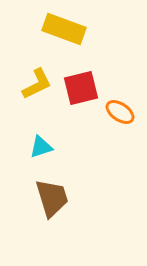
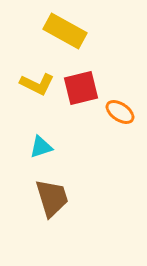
yellow rectangle: moved 1 px right, 2 px down; rotated 9 degrees clockwise
yellow L-shape: rotated 52 degrees clockwise
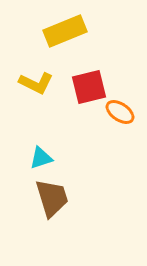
yellow rectangle: rotated 51 degrees counterclockwise
yellow L-shape: moved 1 px left, 1 px up
red square: moved 8 px right, 1 px up
cyan triangle: moved 11 px down
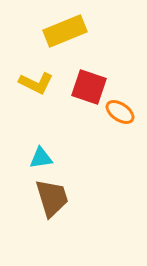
red square: rotated 33 degrees clockwise
cyan triangle: rotated 10 degrees clockwise
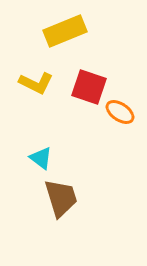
cyan triangle: rotated 45 degrees clockwise
brown trapezoid: moved 9 px right
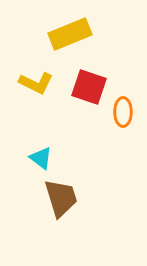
yellow rectangle: moved 5 px right, 3 px down
orange ellipse: moved 3 px right; rotated 56 degrees clockwise
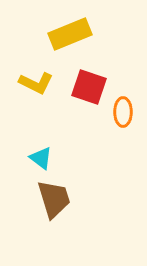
brown trapezoid: moved 7 px left, 1 px down
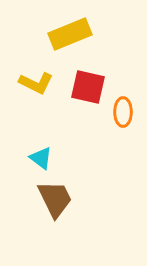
red square: moved 1 px left; rotated 6 degrees counterclockwise
brown trapezoid: moved 1 px right; rotated 9 degrees counterclockwise
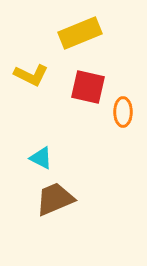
yellow rectangle: moved 10 px right, 1 px up
yellow L-shape: moved 5 px left, 8 px up
cyan triangle: rotated 10 degrees counterclockwise
brown trapezoid: rotated 87 degrees counterclockwise
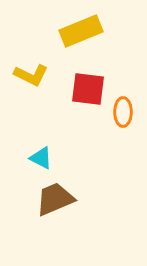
yellow rectangle: moved 1 px right, 2 px up
red square: moved 2 px down; rotated 6 degrees counterclockwise
